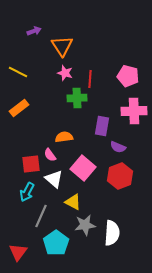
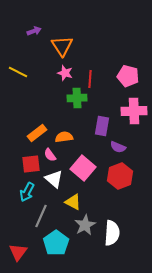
orange rectangle: moved 18 px right, 25 px down
gray star: rotated 20 degrees counterclockwise
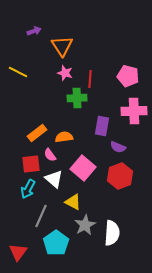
cyan arrow: moved 1 px right, 3 px up
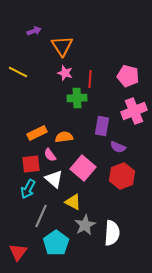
pink cross: rotated 20 degrees counterclockwise
orange rectangle: rotated 12 degrees clockwise
red hexagon: moved 2 px right
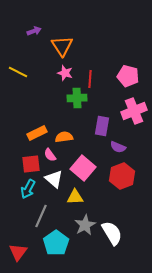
yellow triangle: moved 2 px right, 5 px up; rotated 30 degrees counterclockwise
white semicircle: rotated 35 degrees counterclockwise
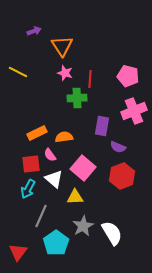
gray star: moved 2 px left, 1 px down
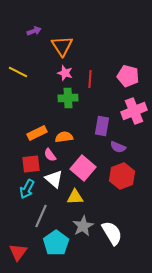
green cross: moved 9 px left
cyan arrow: moved 1 px left
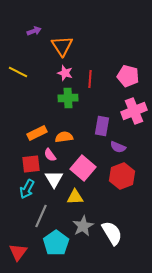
white triangle: rotated 18 degrees clockwise
